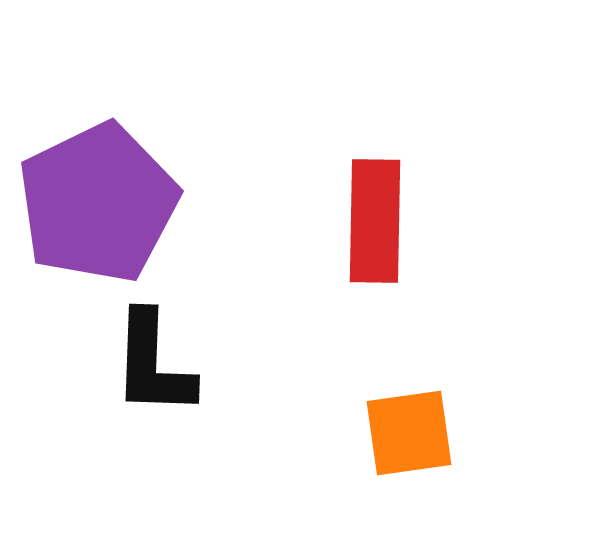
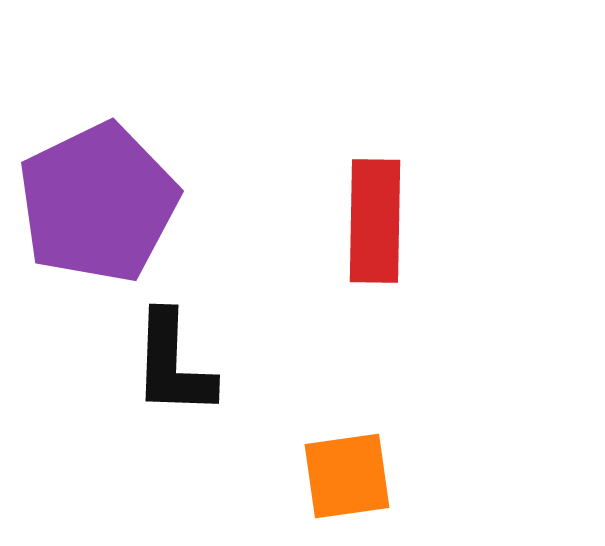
black L-shape: moved 20 px right
orange square: moved 62 px left, 43 px down
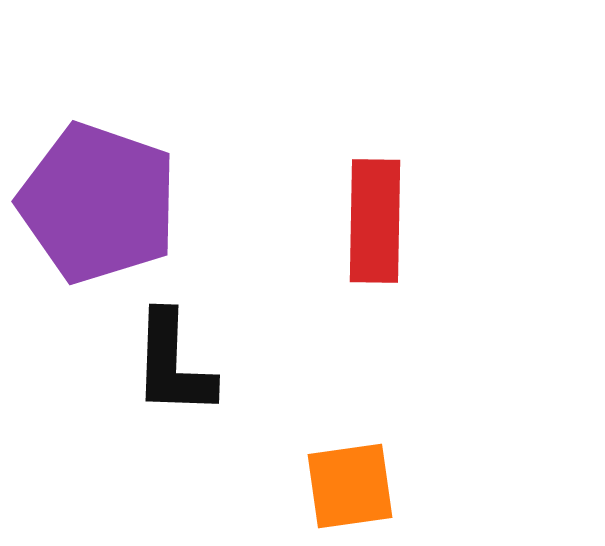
purple pentagon: rotated 27 degrees counterclockwise
orange square: moved 3 px right, 10 px down
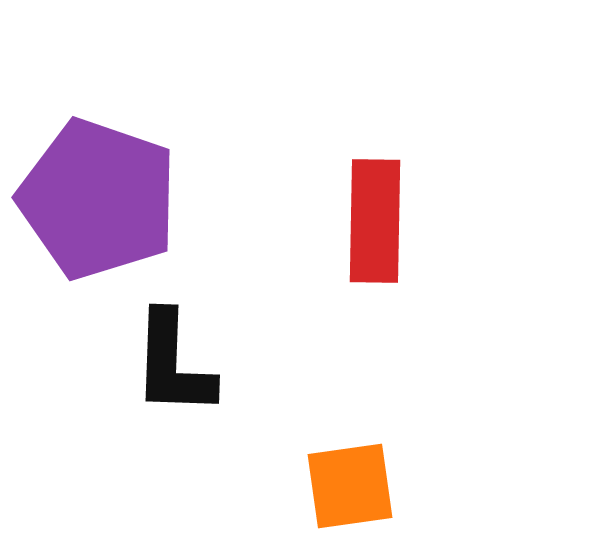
purple pentagon: moved 4 px up
